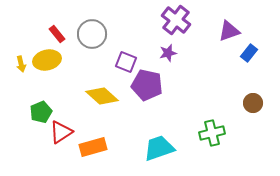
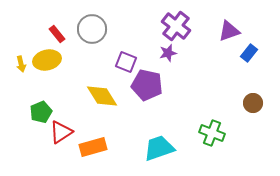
purple cross: moved 6 px down
gray circle: moved 5 px up
yellow diamond: rotated 16 degrees clockwise
green cross: rotated 35 degrees clockwise
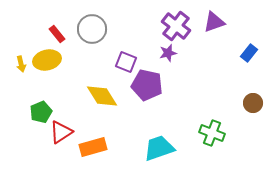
purple triangle: moved 15 px left, 9 px up
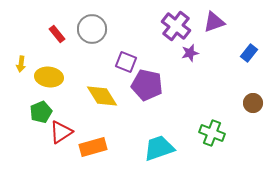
purple star: moved 22 px right
yellow ellipse: moved 2 px right, 17 px down; rotated 20 degrees clockwise
yellow arrow: rotated 21 degrees clockwise
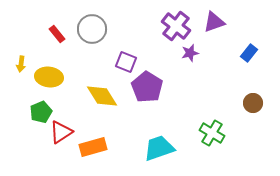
purple pentagon: moved 2 px down; rotated 20 degrees clockwise
green cross: rotated 10 degrees clockwise
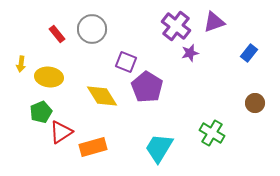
brown circle: moved 2 px right
cyan trapezoid: rotated 40 degrees counterclockwise
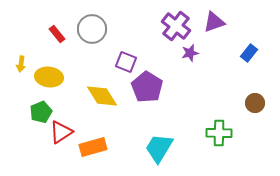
green cross: moved 7 px right; rotated 30 degrees counterclockwise
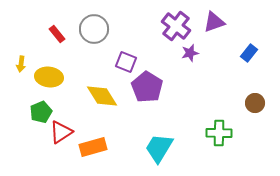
gray circle: moved 2 px right
